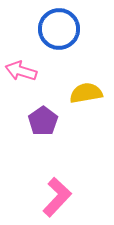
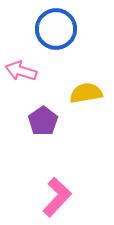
blue circle: moved 3 px left
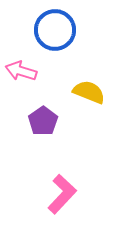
blue circle: moved 1 px left, 1 px down
yellow semicircle: moved 3 px right, 1 px up; rotated 32 degrees clockwise
pink L-shape: moved 5 px right, 3 px up
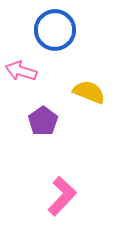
pink L-shape: moved 2 px down
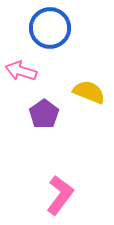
blue circle: moved 5 px left, 2 px up
purple pentagon: moved 1 px right, 7 px up
pink L-shape: moved 2 px left, 1 px up; rotated 6 degrees counterclockwise
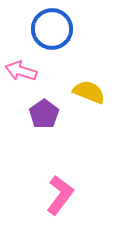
blue circle: moved 2 px right, 1 px down
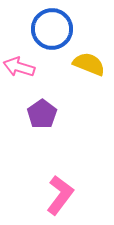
pink arrow: moved 2 px left, 4 px up
yellow semicircle: moved 28 px up
purple pentagon: moved 2 px left
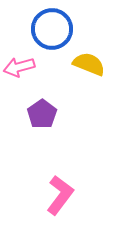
pink arrow: rotated 32 degrees counterclockwise
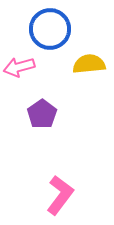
blue circle: moved 2 px left
yellow semicircle: rotated 28 degrees counterclockwise
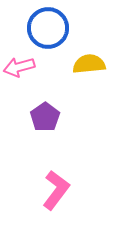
blue circle: moved 2 px left, 1 px up
purple pentagon: moved 3 px right, 3 px down
pink L-shape: moved 4 px left, 5 px up
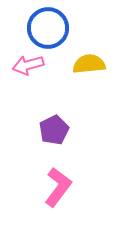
pink arrow: moved 9 px right, 2 px up
purple pentagon: moved 9 px right, 13 px down; rotated 8 degrees clockwise
pink L-shape: moved 2 px right, 3 px up
